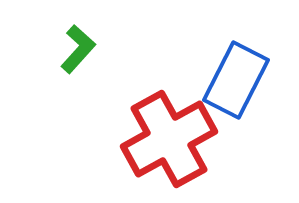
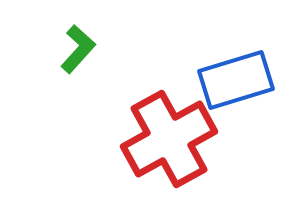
blue rectangle: rotated 46 degrees clockwise
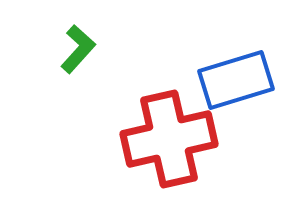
red cross: rotated 16 degrees clockwise
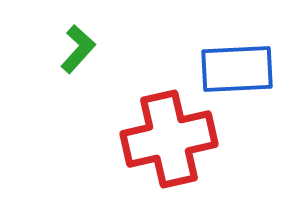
blue rectangle: moved 1 px right, 11 px up; rotated 14 degrees clockwise
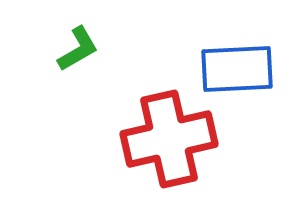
green L-shape: rotated 18 degrees clockwise
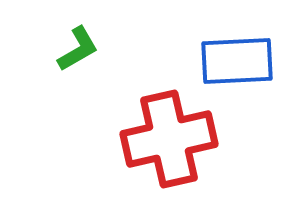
blue rectangle: moved 8 px up
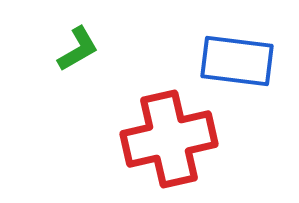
blue rectangle: rotated 10 degrees clockwise
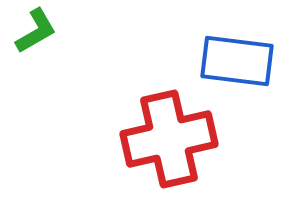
green L-shape: moved 42 px left, 18 px up
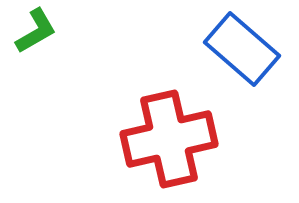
blue rectangle: moved 5 px right, 12 px up; rotated 34 degrees clockwise
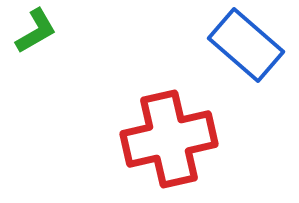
blue rectangle: moved 4 px right, 4 px up
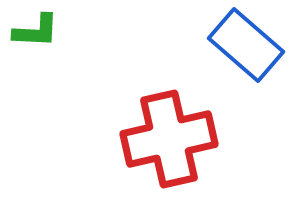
green L-shape: rotated 33 degrees clockwise
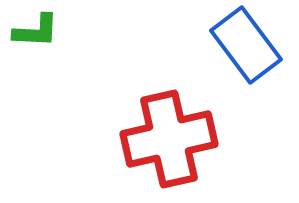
blue rectangle: rotated 12 degrees clockwise
